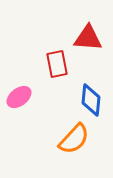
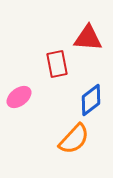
blue diamond: rotated 48 degrees clockwise
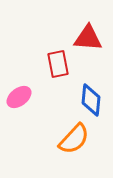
red rectangle: moved 1 px right
blue diamond: rotated 48 degrees counterclockwise
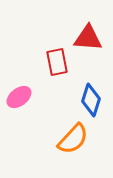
red rectangle: moved 1 px left, 2 px up
blue diamond: rotated 12 degrees clockwise
orange semicircle: moved 1 px left
